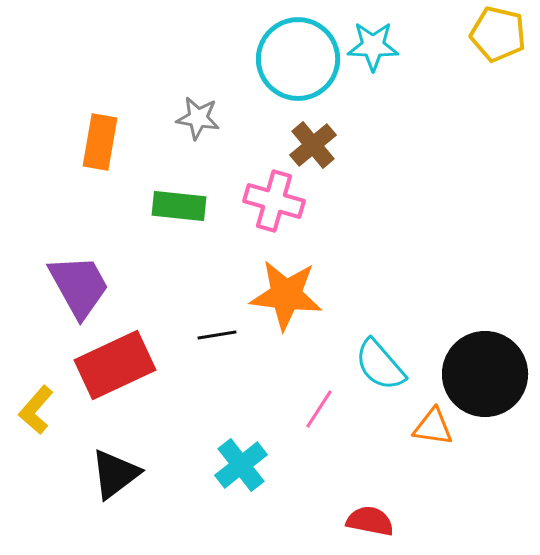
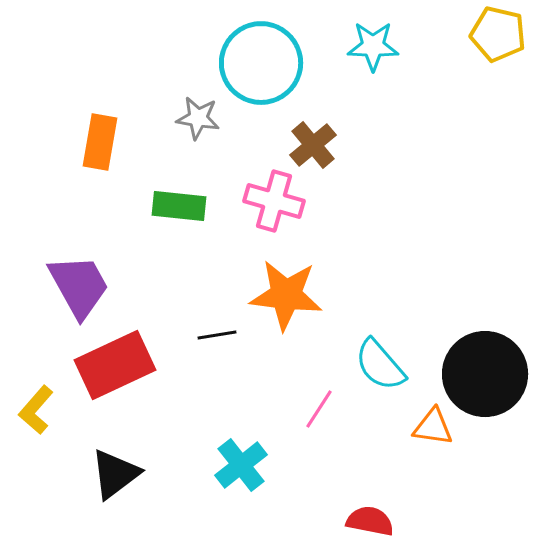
cyan circle: moved 37 px left, 4 px down
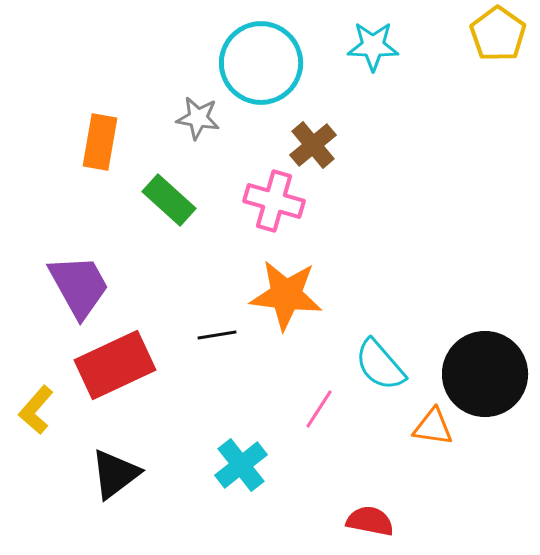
yellow pentagon: rotated 22 degrees clockwise
green rectangle: moved 10 px left, 6 px up; rotated 36 degrees clockwise
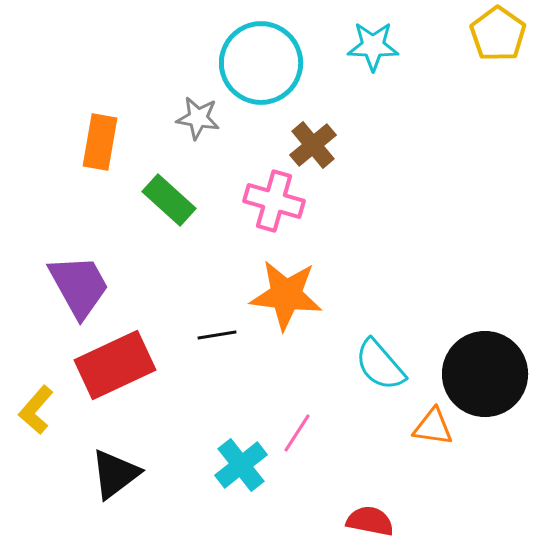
pink line: moved 22 px left, 24 px down
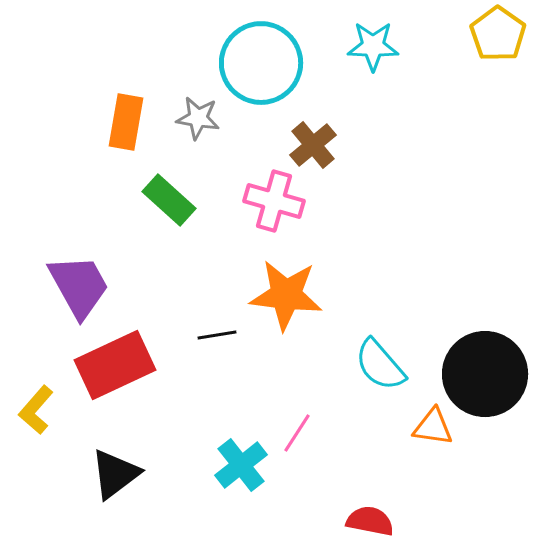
orange rectangle: moved 26 px right, 20 px up
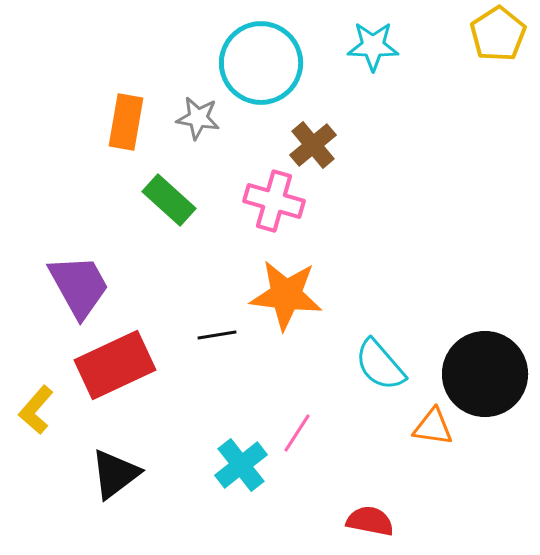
yellow pentagon: rotated 4 degrees clockwise
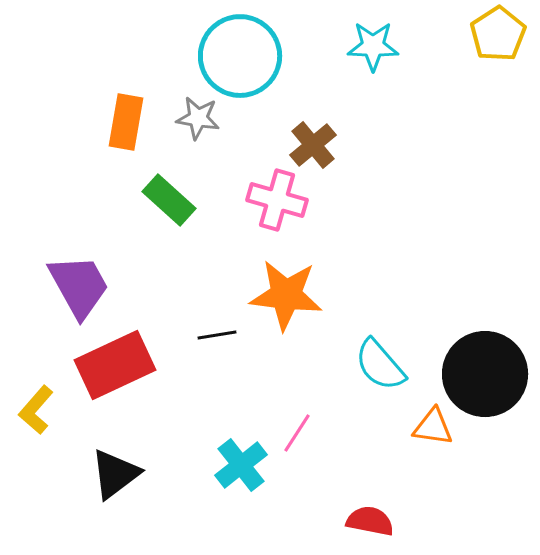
cyan circle: moved 21 px left, 7 px up
pink cross: moved 3 px right, 1 px up
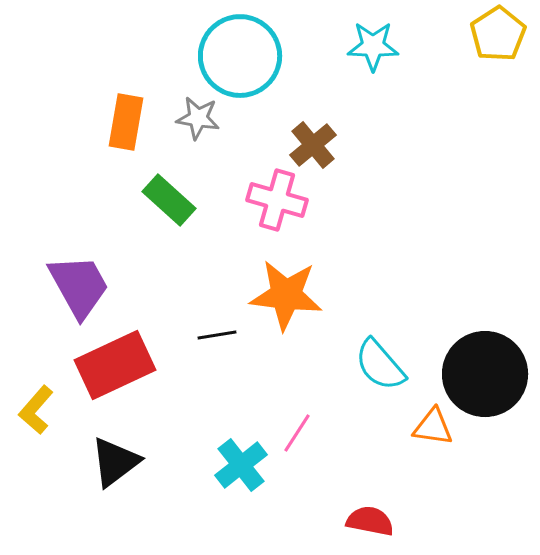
black triangle: moved 12 px up
